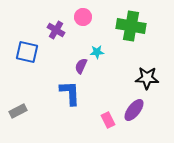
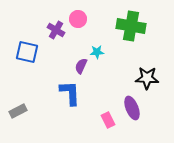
pink circle: moved 5 px left, 2 px down
purple ellipse: moved 2 px left, 2 px up; rotated 60 degrees counterclockwise
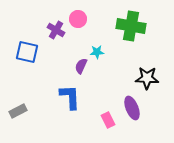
blue L-shape: moved 4 px down
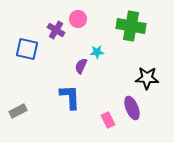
blue square: moved 3 px up
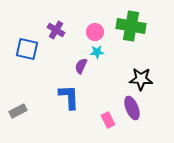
pink circle: moved 17 px right, 13 px down
black star: moved 6 px left, 1 px down
blue L-shape: moved 1 px left
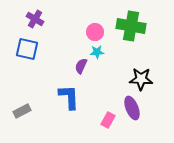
purple cross: moved 21 px left, 11 px up
gray rectangle: moved 4 px right
pink rectangle: rotated 56 degrees clockwise
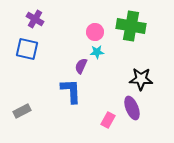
blue L-shape: moved 2 px right, 6 px up
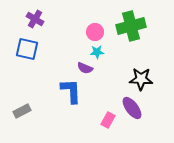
green cross: rotated 24 degrees counterclockwise
purple semicircle: moved 4 px right, 2 px down; rotated 91 degrees counterclockwise
purple ellipse: rotated 15 degrees counterclockwise
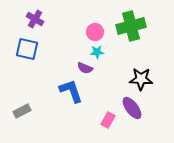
blue L-shape: rotated 16 degrees counterclockwise
